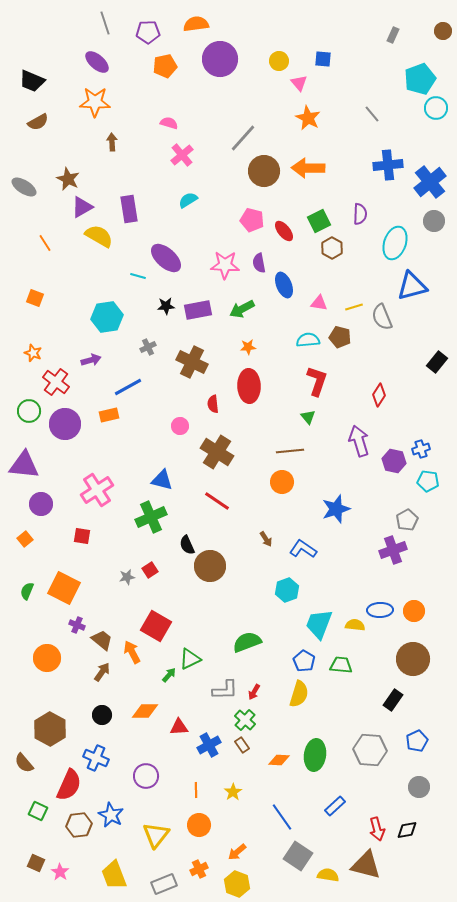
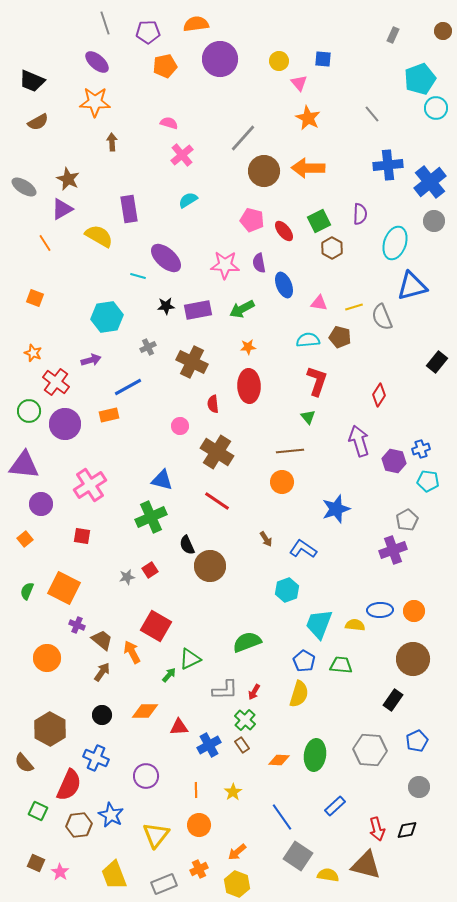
purple triangle at (82, 207): moved 20 px left, 2 px down
pink cross at (97, 490): moved 7 px left, 5 px up
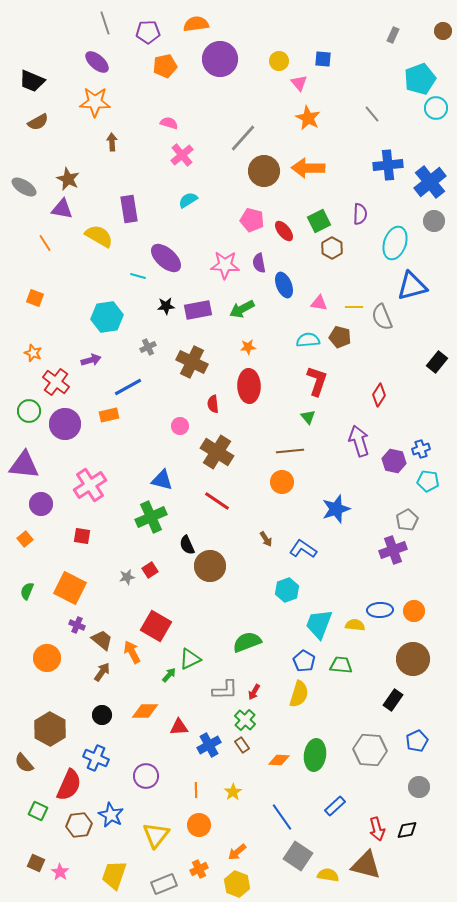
purple triangle at (62, 209): rotated 40 degrees clockwise
yellow line at (354, 307): rotated 18 degrees clockwise
orange square at (64, 588): moved 6 px right
yellow trapezoid at (114, 875): rotated 40 degrees clockwise
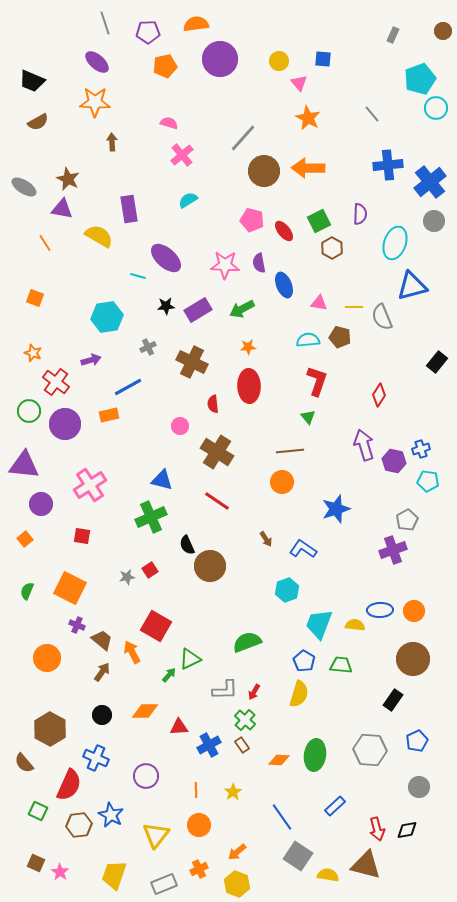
purple rectangle at (198, 310): rotated 20 degrees counterclockwise
purple arrow at (359, 441): moved 5 px right, 4 px down
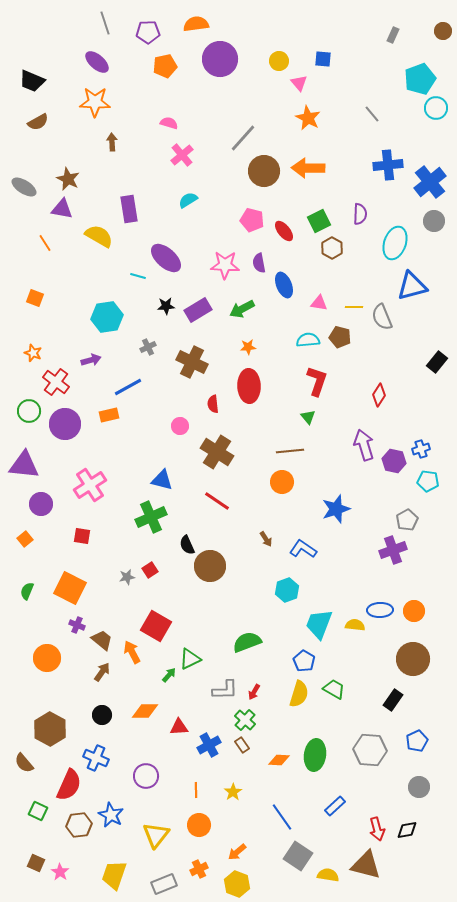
green trapezoid at (341, 665): moved 7 px left, 24 px down; rotated 25 degrees clockwise
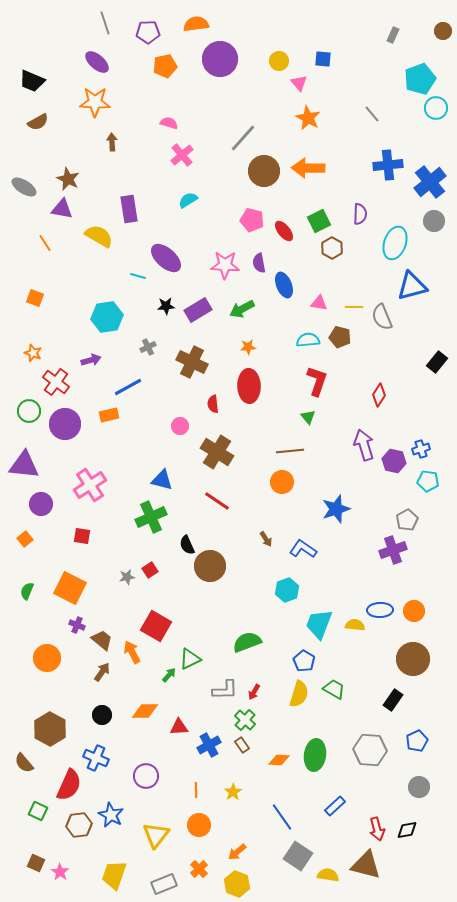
orange cross at (199, 869): rotated 18 degrees counterclockwise
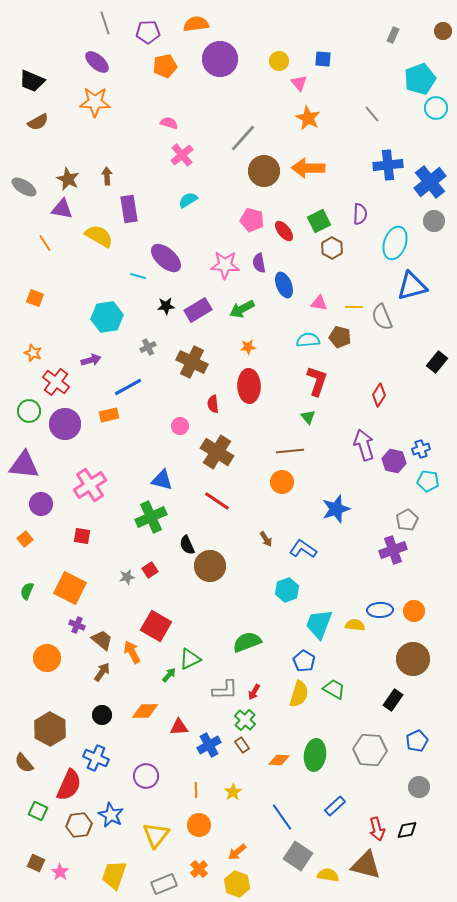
brown arrow at (112, 142): moved 5 px left, 34 px down
